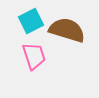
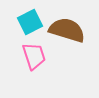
cyan square: moved 1 px left, 1 px down
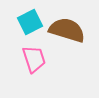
pink trapezoid: moved 3 px down
